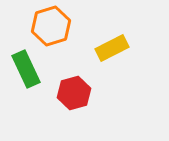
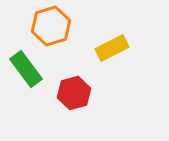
green rectangle: rotated 12 degrees counterclockwise
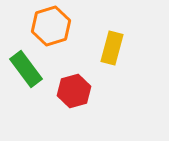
yellow rectangle: rotated 48 degrees counterclockwise
red hexagon: moved 2 px up
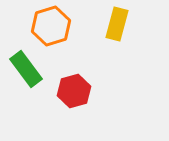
yellow rectangle: moved 5 px right, 24 px up
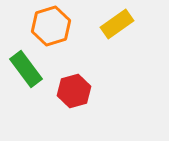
yellow rectangle: rotated 40 degrees clockwise
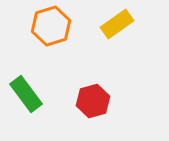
green rectangle: moved 25 px down
red hexagon: moved 19 px right, 10 px down
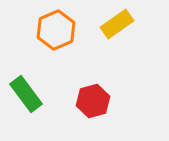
orange hexagon: moved 5 px right, 4 px down; rotated 6 degrees counterclockwise
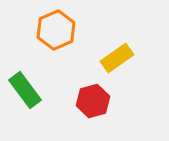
yellow rectangle: moved 34 px down
green rectangle: moved 1 px left, 4 px up
